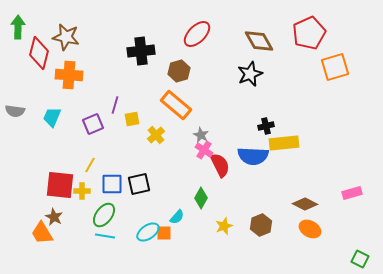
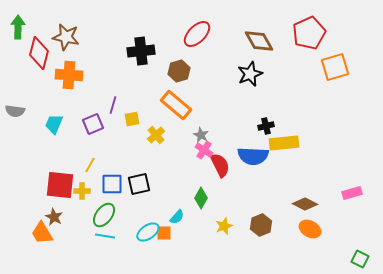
purple line at (115, 105): moved 2 px left
cyan trapezoid at (52, 117): moved 2 px right, 7 px down
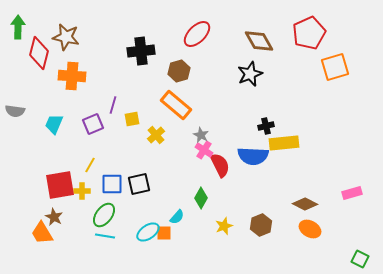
orange cross at (69, 75): moved 3 px right, 1 px down
red square at (60, 185): rotated 16 degrees counterclockwise
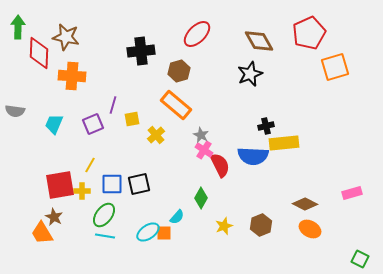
red diamond at (39, 53): rotated 12 degrees counterclockwise
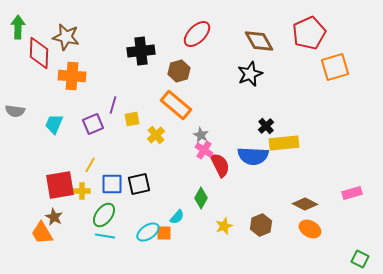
black cross at (266, 126): rotated 28 degrees counterclockwise
